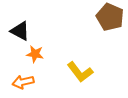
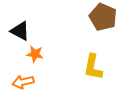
brown pentagon: moved 7 px left
yellow L-shape: moved 13 px right, 5 px up; rotated 48 degrees clockwise
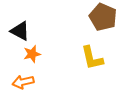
orange star: moved 3 px left; rotated 24 degrees counterclockwise
yellow L-shape: moved 1 px left, 9 px up; rotated 24 degrees counterclockwise
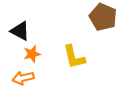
yellow L-shape: moved 18 px left, 1 px up
orange arrow: moved 4 px up
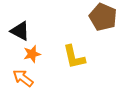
orange arrow: rotated 50 degrees clockwise
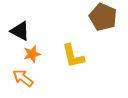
yellow L-shape: moved 1 px left, 1 px up
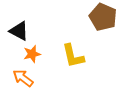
black triangle: moved 1 px left
